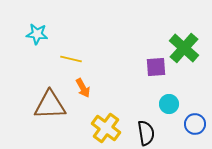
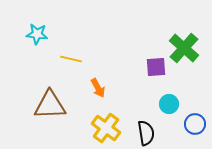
orange arrow: moved 15 px right
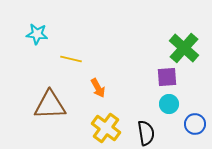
purple square: moved 11 px right, 10 px down
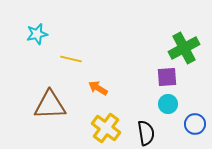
cyan star: rotated 20 degrees counterclockwise
green cross: rotated 20 degrees clockwise
orange arrow: rotated 150 degrees clockwise
cyan circle: moved 1 px left
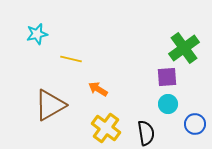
green cross: rotated 8 degrees counterclockwise
orange arrow: moved 1 px down
brown triangle: rotated 28 degrees counterclockwise
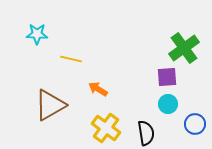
cyan star: rotated 15 degrees clockwise
